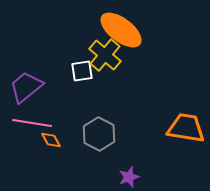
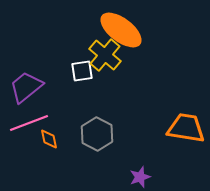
pink line: moved 3 px left; rotated 30 degrees counterclockwise
gray hexagon: moved 2 px left
orange diamond: moved 2 px left, 1 px up; rotated 15 degrees clockwise
purple star: moved 11 px right
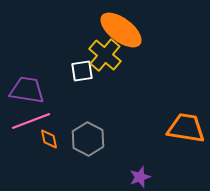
purple trapezoid: moved 1 px right, 3 px down; rotated 48 degrees clockwise
pink line: moved 2 px right, 2 px up
gray hexagon: moved 9 px left, 5 px down
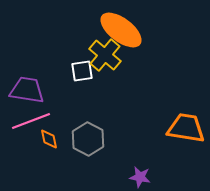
purple star: rotated 30 degrees clockwise
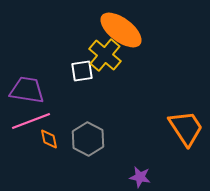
orange trapezoid: rotated 48 degrees clockwise
